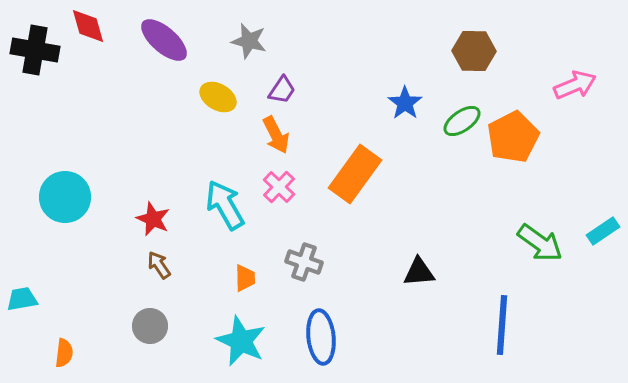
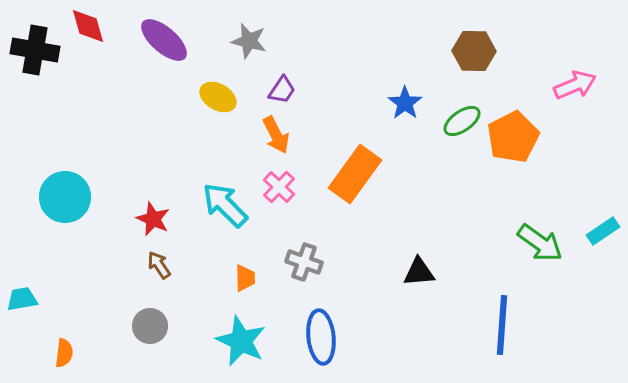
cyan arrow: rotated 15 degrees counterclockwise
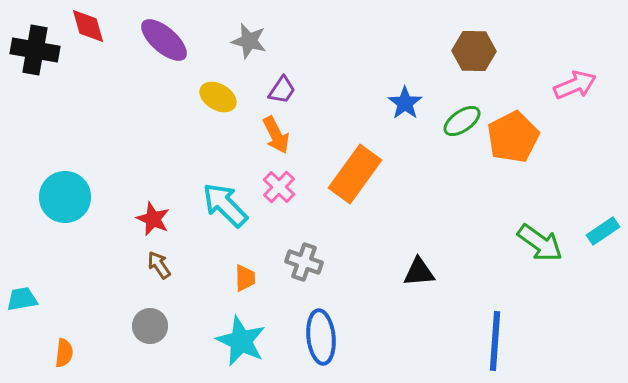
blue line: moved 7 px left, 16 px down
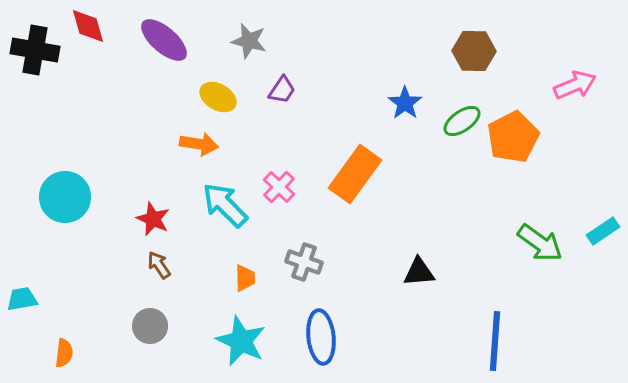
orange arrow: moved 77 px left, 9 px down; rotated 54 degrees counterclockwise
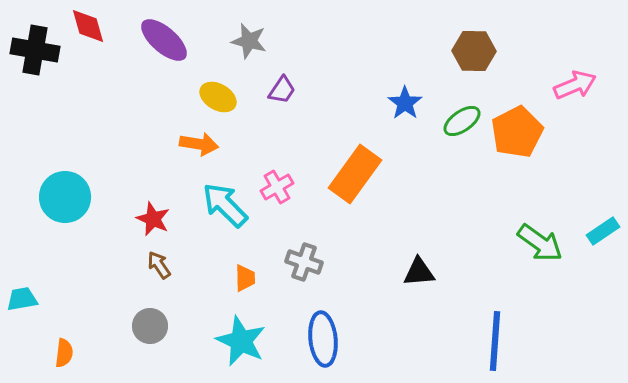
orange pentagon: moved 4 px right, 5 px up
pink cross: moved 2 px left; rotated 16 degrees clockwise
blue ellipse: moved 2 px right, 2 px down
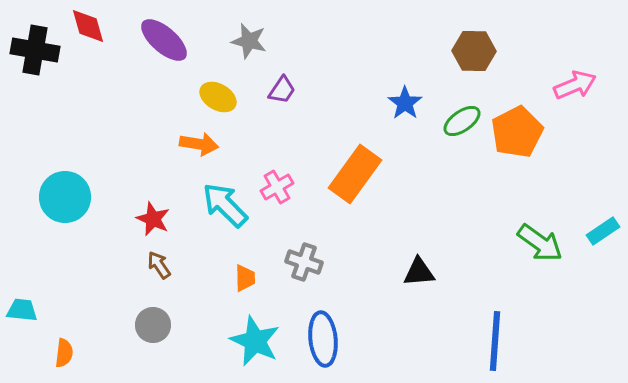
cyan trapezoid: moved 11 px down; rotated 16 degrees clockwise
gray circle: moved 3 px right, 1 px up
cyan star: moved 14 px right
